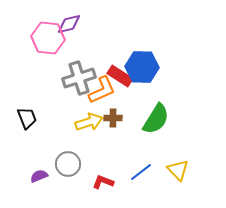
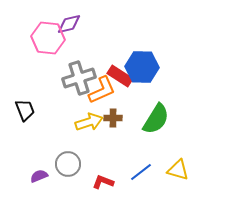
black trapezoid: moved 2 px left, 8 px up
yellow triangle: rotated 30 degrees counterclockwise
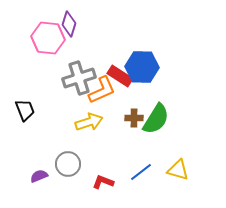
purple diamond: rotated 60 degrees counterclockwise
brown cross: moved 21 px right
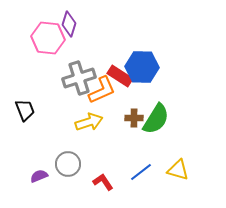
red L-shape: rotated 35 degrees clockwise
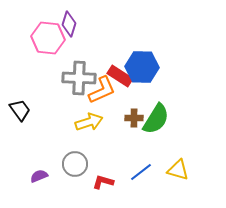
gray cross: rotated 20 degrees clockwise
black trapezoid: moved 5 px left; rotated 15 degrees counterclockwise
gray circle: moved 7 px right
red L-shape: rotated 40 degrees counterclockwise
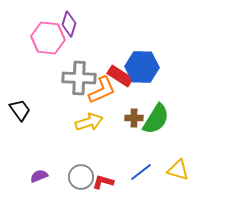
gray circle: moved 6 px right, 13 px down
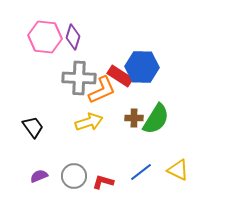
purple diamond: moved 4 px right, 13 px down
pink hexagon: moved 3 px left, 1 px up
black trapezoid: moved 13 px right, 17 px down
yellow triangle: rotated 10 degrees clockwise
gray circle: moved 7 px left, 1 px up
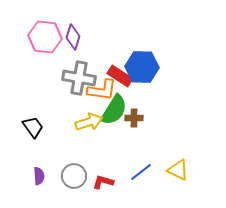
gray cross: rotated 8 degrees clockwise
orange L-shape: rotated 32 degrees clockwise
green semicircle: moved 42 px left, 9 px up
purple semicircle: rotated 108 degrees clockwise
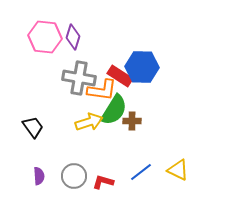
brown cross: moved 2 px left, 3 px down
